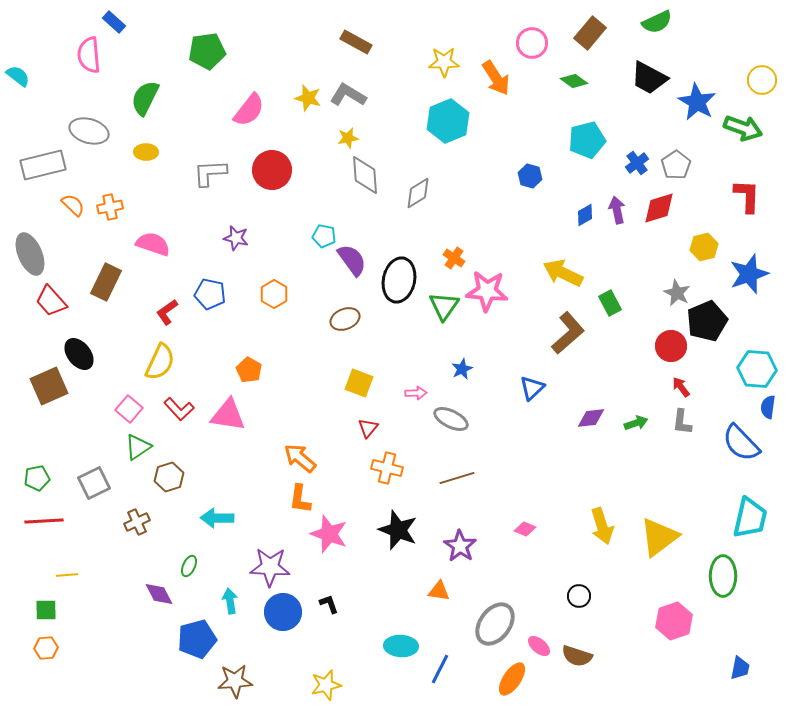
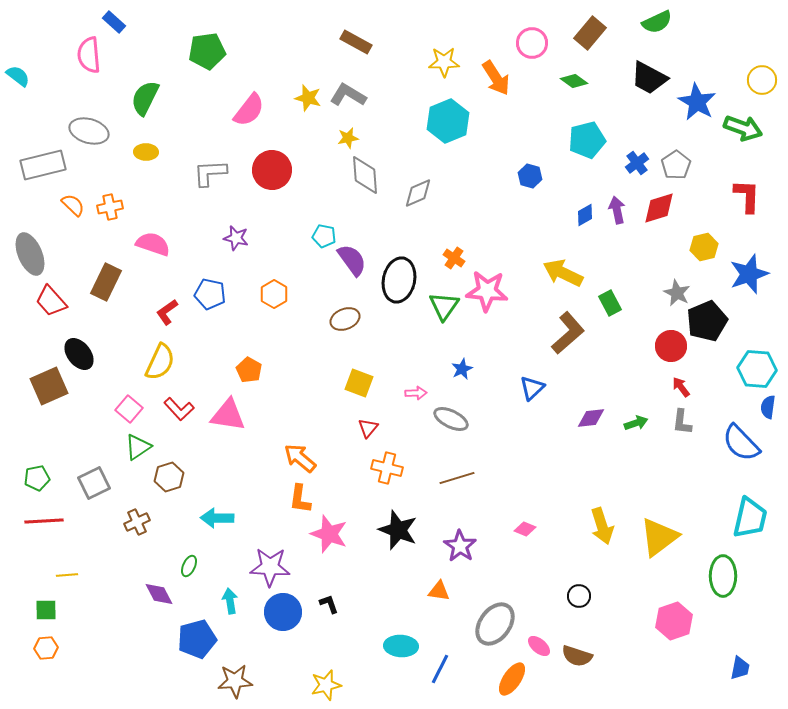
gray diamond at (418, 193): rotated 8 degrees clockwise
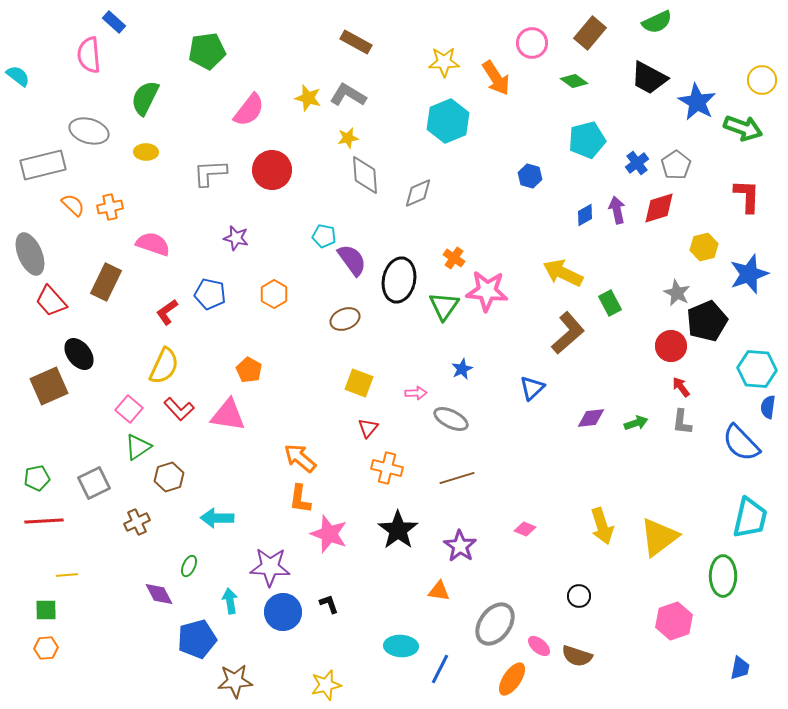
yellow semicircle at (160, 362): moved 4 px right, 4 px down
black star at (398, 530): rotated 15 degrees clockwise
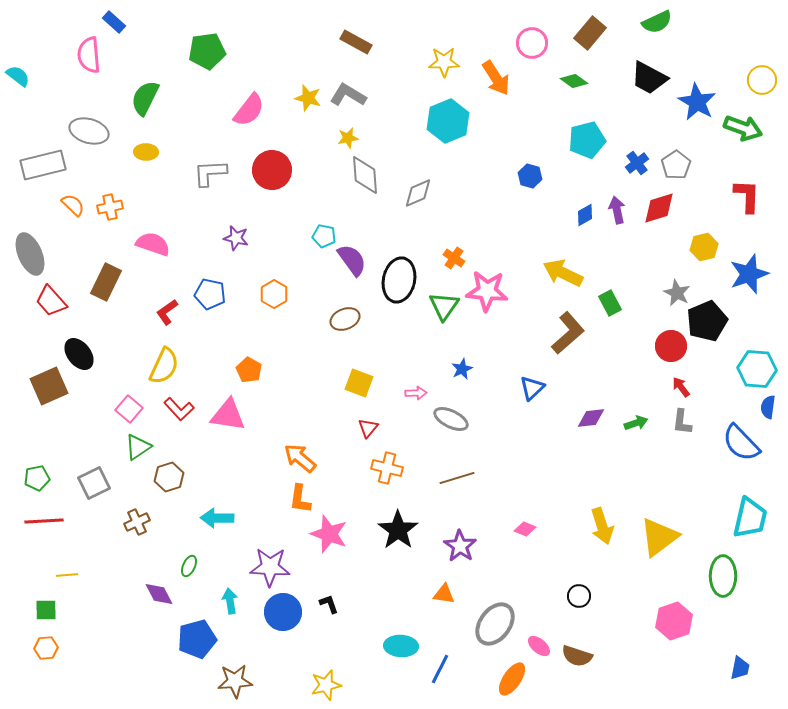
orange triangle at (439, 591): moved 5 px right, 3 px down
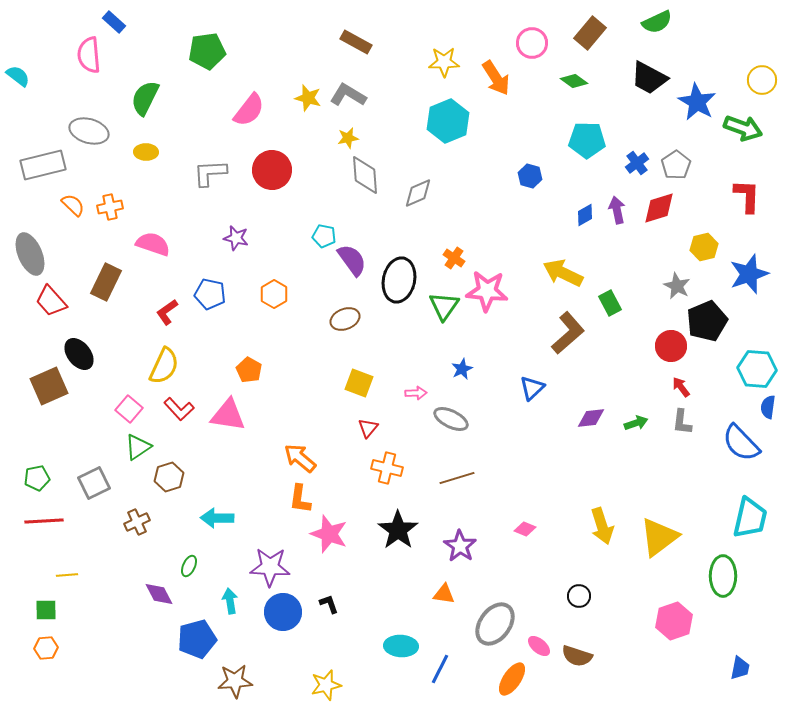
cyan pentagon at (587, 140): rotated 15 degrees clockwise
gray star at (677, 293): moved 7 px up
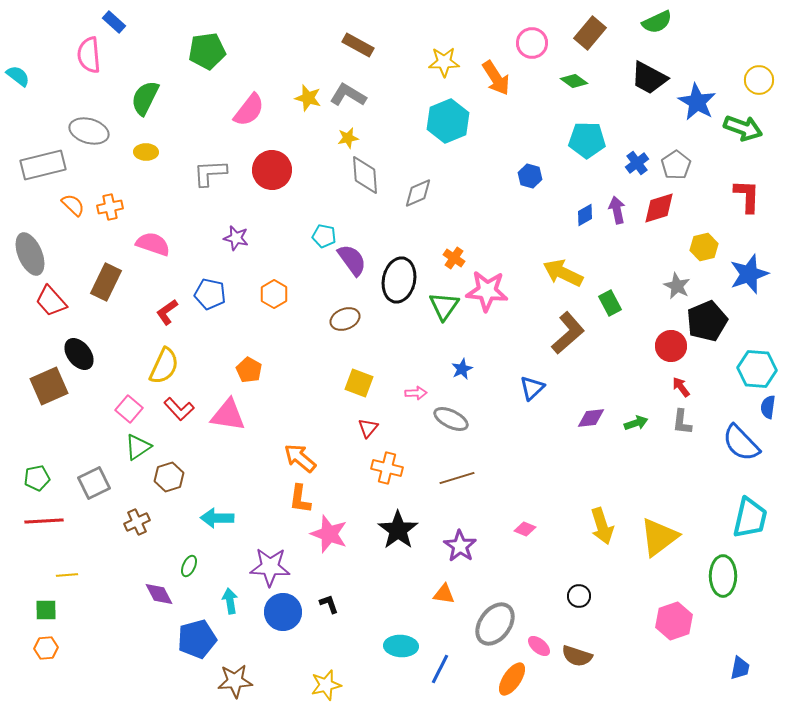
brown rectangle at (356, 42): moved 2 px right, 3 px down
yellow circle at (762, 80): moved 3 px left
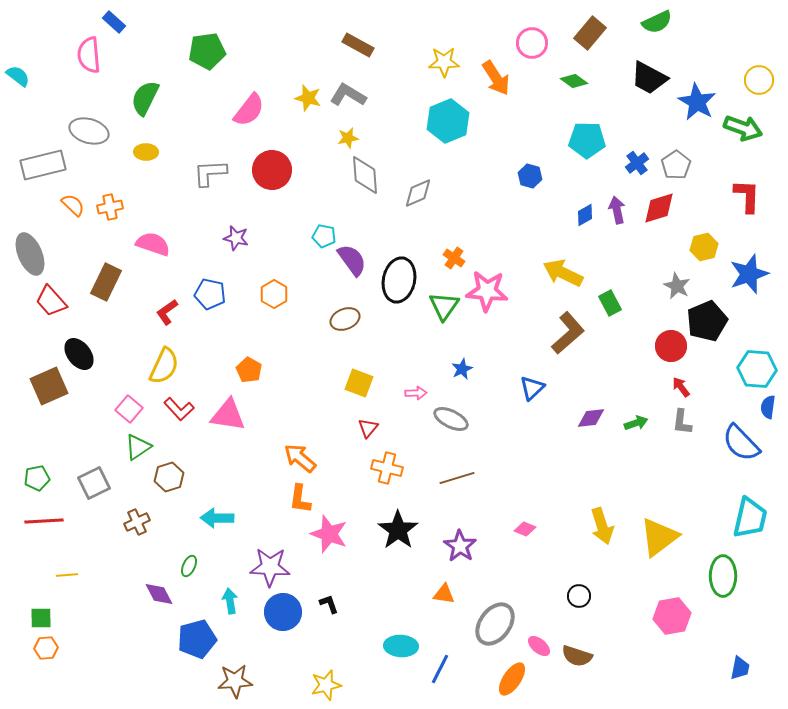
green square at (46, 610): moved 5 px left, 8 px down
pink hexagon at (674, 621): moved 2 px left, 5 px up; rotated 9 degrees clockwise
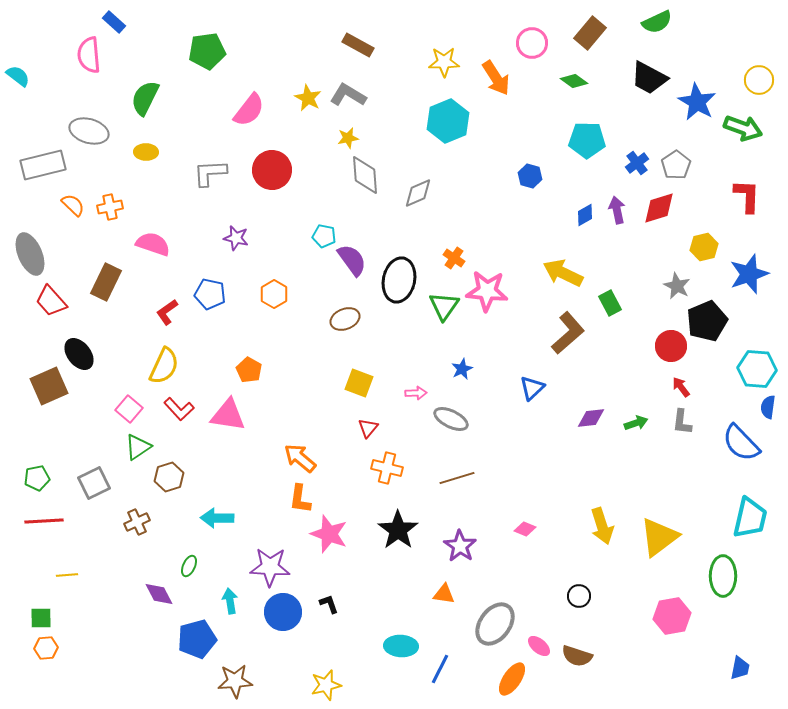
yellow star at (308, 98): rotated 12 degrees clockwise
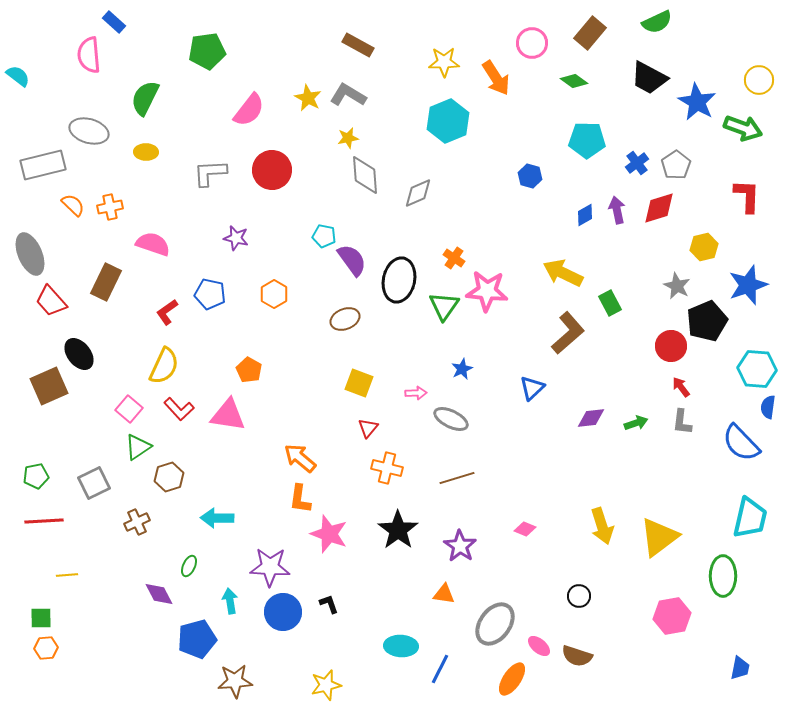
blue star at (749, 274): moved 1 px left, 11 px down
green pentagon at (37, 478): moved 1 px left, 2 px up
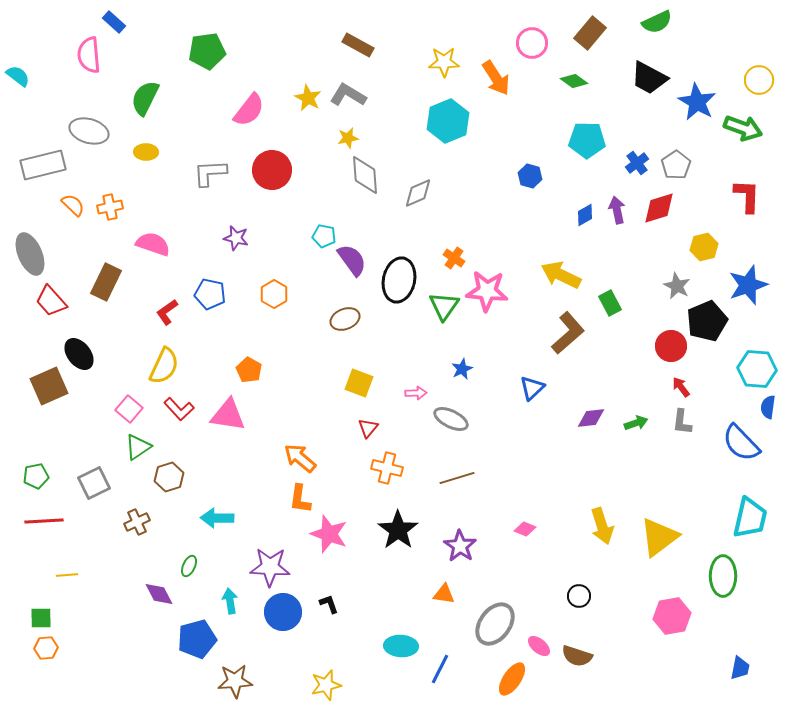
yellow arrow at (563, 273): moved 2 px left, 2 px down
